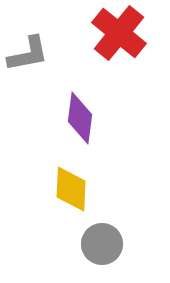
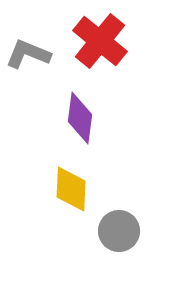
red cross: moved 19 px left, 8 px down
gray L-shape: rotated 147 degrees counterclockwise
gray circle: moved 17 px right, 13 px up
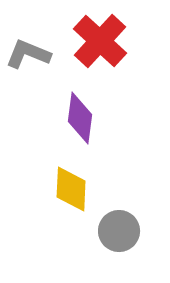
red cross: rotated 4 degrees clockwise
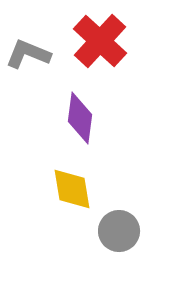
yellow diamond: moved 1 px right; rotated 12 degrees counterclockwise
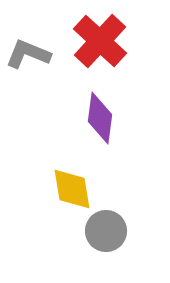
purple diamond: moved 20 px right
gray circle: moved 13 px left
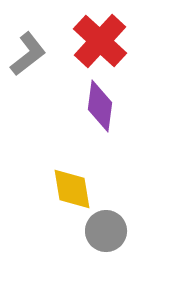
gray L-shape: rotated 120 degrees clockwise
purple diamond: moved 12 px up
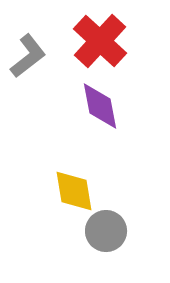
gray L-shape: moved 2 px down
purple diamond: rotated 18 degrees counterclockwise
yellow diamond: moved 2 px right, 2 px down
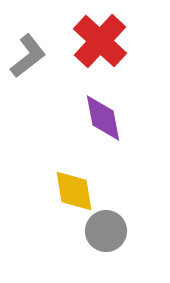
purple diamond: moved 3 px right, 12 px down
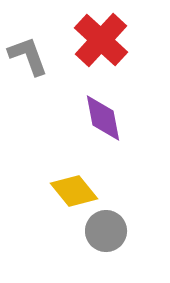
red cross: moved 1 px right, 1 px up
gray L-shape: rotated 72 degrees counterclockwise
yellow diamond: rotated 30 degrees counterclockwise
